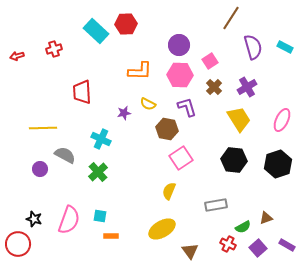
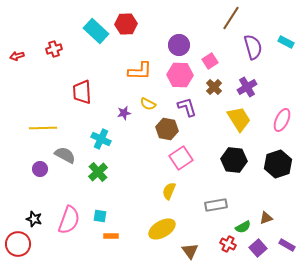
cyan rectangle at (285, 47): moved 1 px right, 5 px up
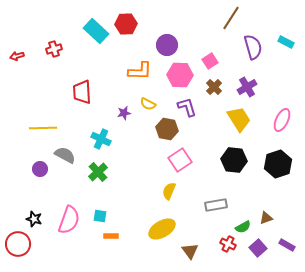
purple circle at (179, 45): moved 12 px left
pink square at (181, 158): moved 1 px left, 2 px down
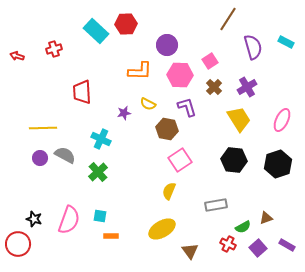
brown line at (231, 18): moved 3 px left, 1 px down
red arrow at (17, 56): rotated 32 degrees clockwise
purple circle at (40, 169): moved 11 px up
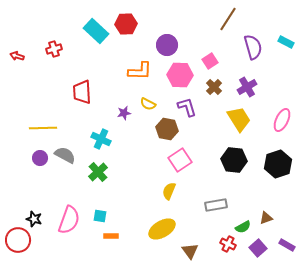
red circle at (18, 244): moved 4 px up
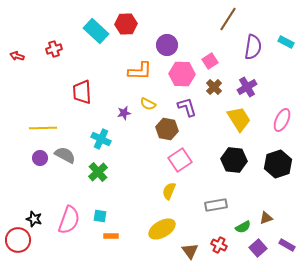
purple semicircle at (253, 47): rotated 25 degrees clockwise
pink hexagon at (180, 75): moved 2 px right, 1 px up
red cross at (228, 244): moved 9 px left, 1 px down
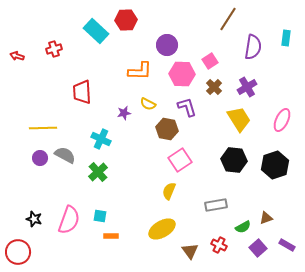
red hexagon at (126, 24): moved 4 px up
cyan rectangle at (286, 42): moved 4 px up; rotated 70 degrees clockwise
black hexagon at (278, 164): moved 3 px left, 1 px down
red circle at (18, 240): moved 12 px down
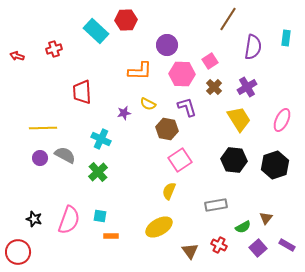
brown triangle at (266, 218): rotated 32 degrees counterclockwise
yellow ellipse at (162, 229): moved 3 px left, 2 px up
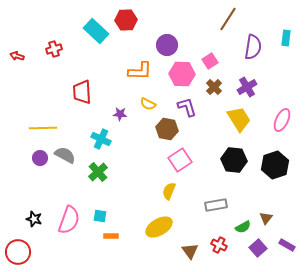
purple star at (124, 113): moved 4 px left, 1 px down; rotated 16 degrees clockwise
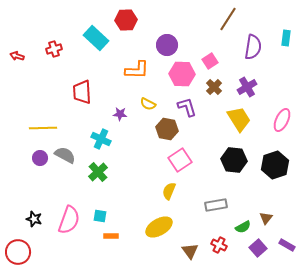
cyan rectangle at (96, 31): moved 7 px down
orange L-shape at (140, 71): moved 3 px left, 1 px up
